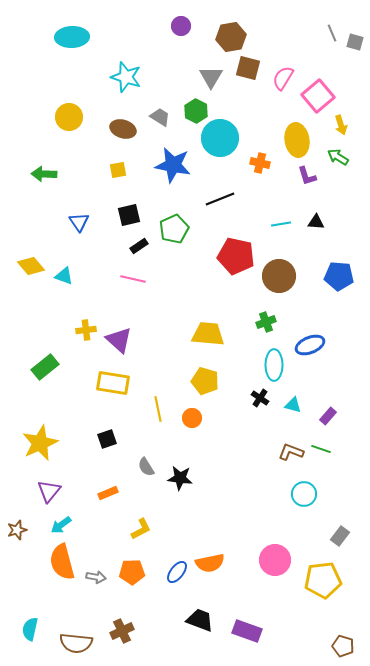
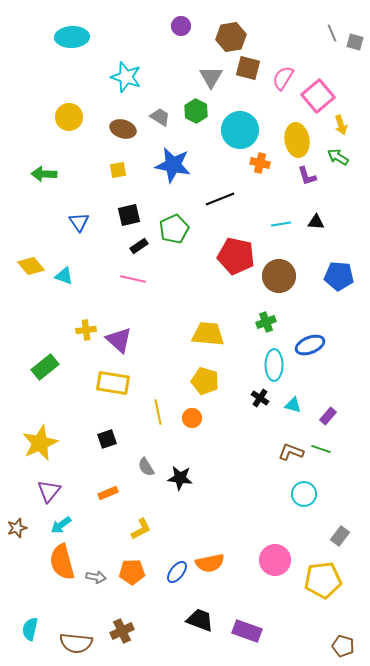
cyan circle at (220, 138): moved 20 px right, 8 px up
yellow line at (158, 409): moved 3 px down
brown star at (17, 530): moved 2 px up
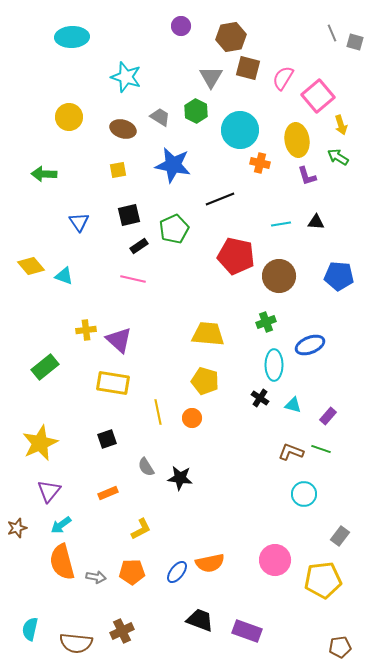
brown pentagon at (343, 646): moved 3 px left, 1 px down; rotated 25 degrees counterclockwise
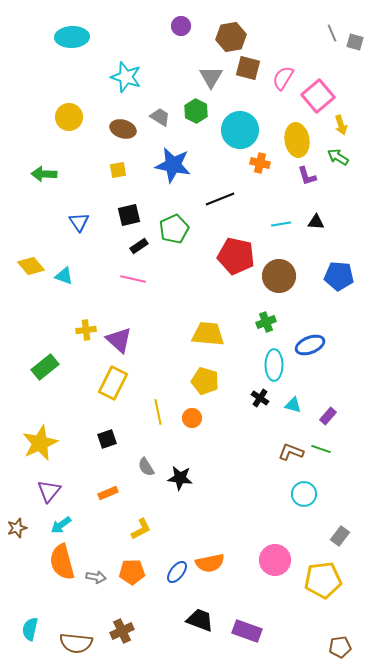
yellow rectangle at (113, 383): rotated 72 degrees counterclockwise
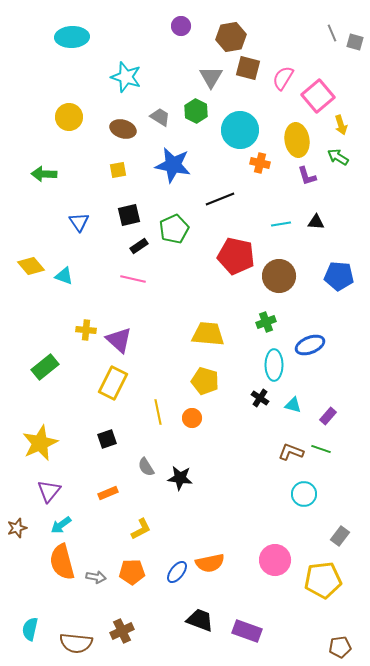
yellow cross at (86, 330): rotated 12 degrees clockwise
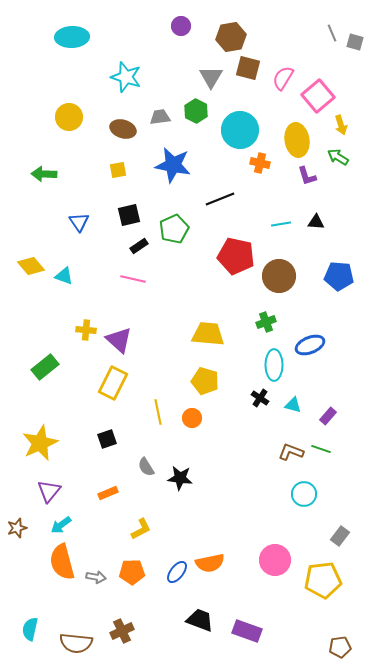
gray trapezoid at (160, 117): rotated 40 degrees counterclockwise
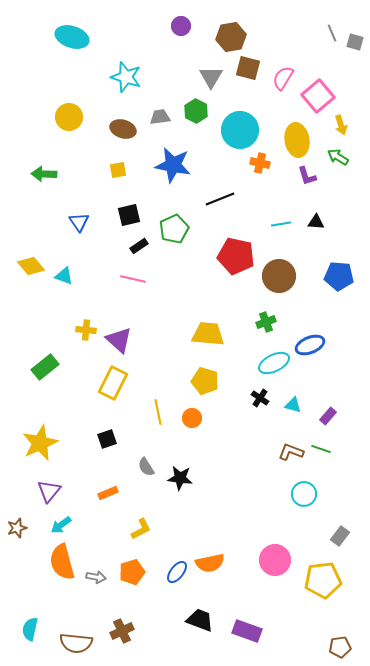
cyan ellipse at (72, 37): rotated 20 degrees clockwise
cyan ellipse at (274, 365): moved 2 px up; rotated 64 degrees clockwise
orange pentagon at (132, 572): rotated 15 degrees counterclockwise
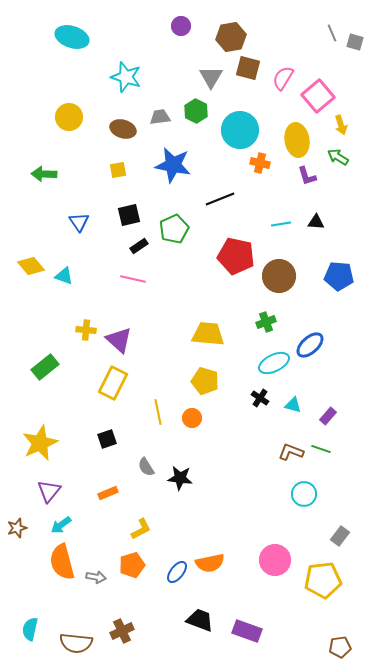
blue ellipse at (310, 345): rotated 20 degrees counterclockwise
orange pentagon at (132, 572): moved 7 px up
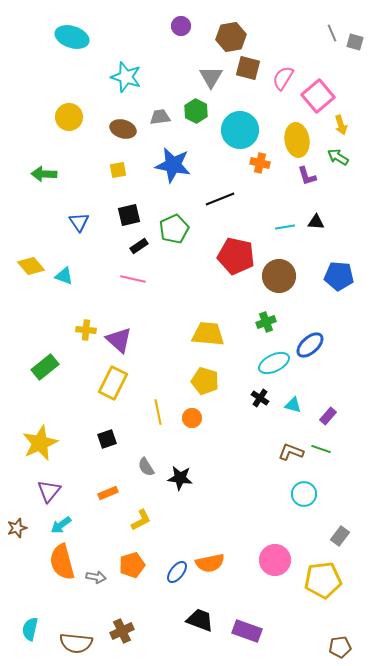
cyan line at (281, 224): moved 4 px right, 3 px down
yellow L-shape at (141, 529): moved 9 px up
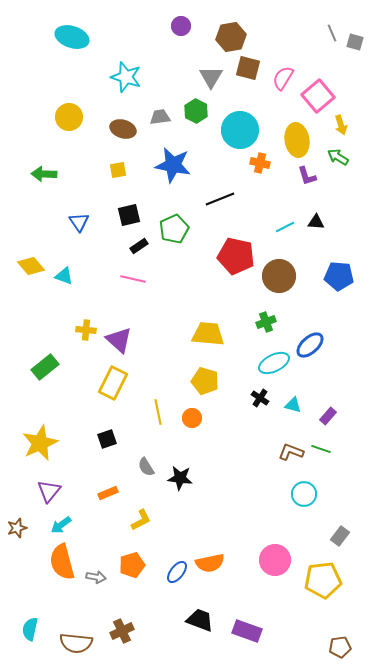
cyan line at (285, 227): rotated 18 degrees counterclockwise
